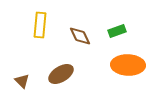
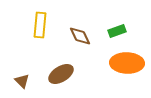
orange ellipse: moved 1 px left, 2 px up
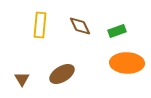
brown diamond: moved 10 px up
brown ellipse: moved 1 px right
brown triangle: moved 2 px up; rotated 14 degrees clockwise
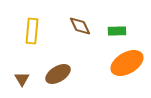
yellow rectangle: moved 8 px left, 6 px down
green rectangle: rotated 18 degrees clockwise
orange ellipse: rotated 32 degrees counterclockwise
brown ellipse: moved 4 px left
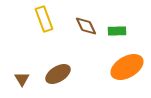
brown diamond: moved 6 px right
yellow rectangle: moved 12 px right, 12 px up; rotated 25 degrees counterclockwise
orange ellipse: moved 4 px down
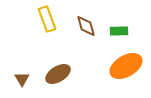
yellow rectangle: moved 3 px right
brown diamond: rotated 10 degrees clockwise
green rectangle: moved 2 px right
orange ellipse: moved 1 px left, 1 px up
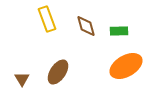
brown ellipse: moved 2 px up; rotated 25 degrees counterclockwise
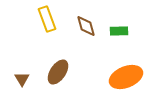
orange ellipse: moved 11 px down; rotated 8 degrees clockwise
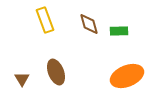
yellow rectangle: moved 2 px left, 1 px down
brown diamond: moved 3 px right, 2 px up
brown ellipse: moved 2 px left; rotated 55 degrees counterclockwise
orange ellipse: moved 1 px right, 1 px up
